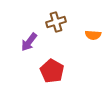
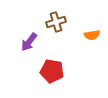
orange semicircle: moved 1 px left; rotated 14 degrees counterclockwise
red pentagon: rotated 20 degrees counterclockwise
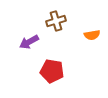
brown cross: moved 1 px up
purple arrow: rotated 24 degrees clockwise
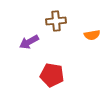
brown cross: rotated 12 degrees clockwise
red pentagon: moved 4 px down
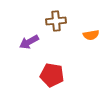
orange semicircle: moved 1 px left
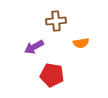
orange semicircle: moved 10 px left, 8 px down
purple arrow: moved 5 px right, 5 px down
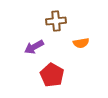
red pentagon: rotated 20 degrees clockwise
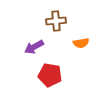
red pentagon: moved 2 px left; rotated 20 degrees counterclockwise
